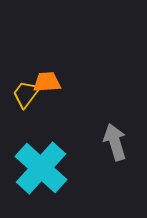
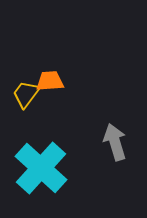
orange trapezoid: moved 3 px right, 1 px up
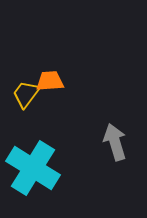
cyan cross: moved 8 px left; rotated 10 degrees counterclockwise
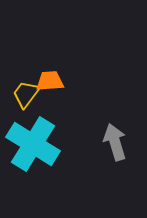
cyan cross: moved 24 px up
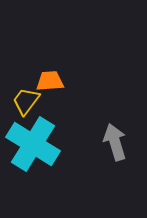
yellow trapezoid: moved 7 px down
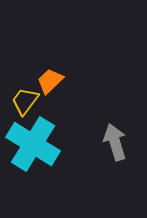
orange trapezoid: rotated 40 degrees counterclockwise
yellow trapezoid: moved 1 px left
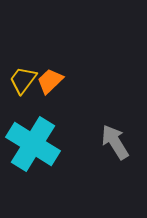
yellow trapezoid: moved 2 px left, 21 px up
gray arrow: rotated 15 degrees counterclockwise
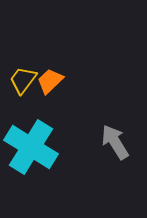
cyan cross: moved 2 px left, 3 px down
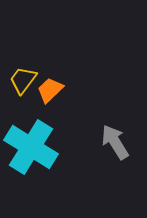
orange trapezoid: moved 9 px down
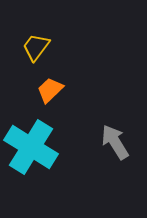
yellow trapezoid: moved 13 px right, 33 px up
